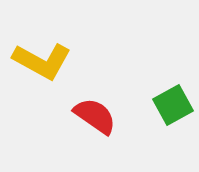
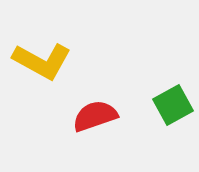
red semicircle: rotated 54 degrees counterclockwise
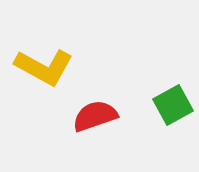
yellow L-shape: moved 2 px right, 6 px down
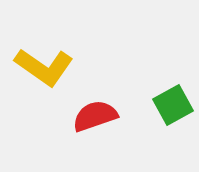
yellow L-shape: rotated 6 degrees clockwise
